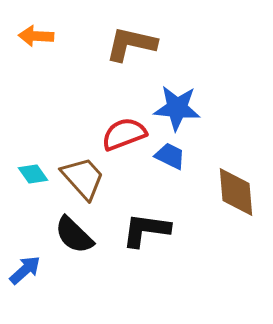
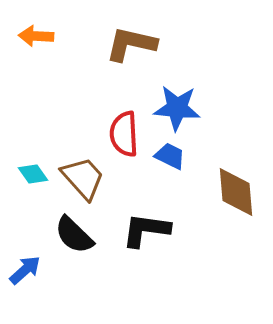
red semicircle: rotated 72 degrees counterclockwise
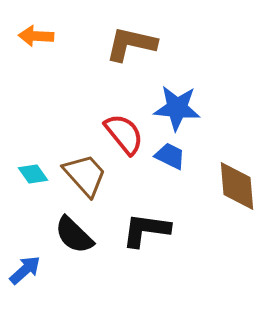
red semicircle: rotated 144 degrees clockwise
brown trapezoid: moved 2 px right, 3 px up
brown diamond: moved 1 px right, 6 px up
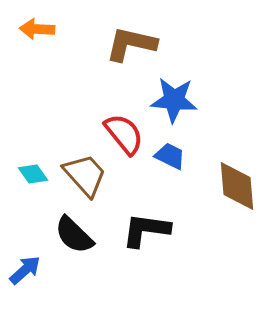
orange arrow: moved 1 px right, 7 px up
blue star: moved 3 px left, 8 px up
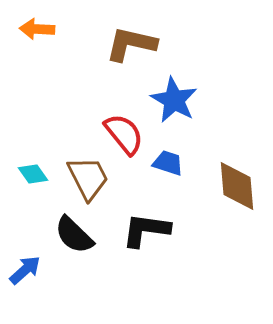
blue star: rotated 24 degrees clockwise
blue trapezoid: moved 2 px left, 7 px down; rotated 8 degrees counterclockwise
brown trapezoid: moved 3 px right, 3 px down; rotated 15 degrees clockwise
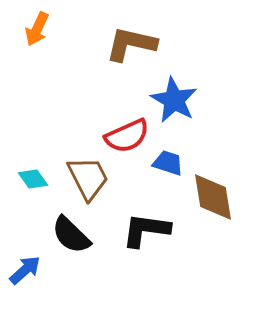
orange arrow: rotated 68 degrees counterclockwise
red semicircle: moved 3 px right, 2 px down; rotated 105 degrees clockwise
cyan diamond: moved 5 px down
brown diamond: moved 24 px left, 11 px down; rotated 4 degrees counterclockwise
black semicircle: moved 3 px left
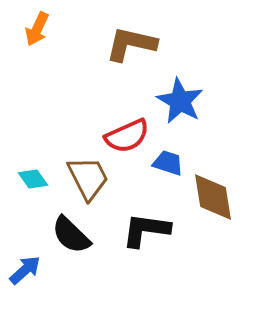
blue star: moved 6 px right, 1 px down
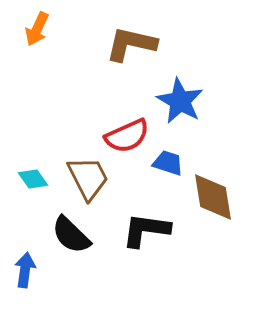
blue arrow: rotated 40 degrees counterclockwise
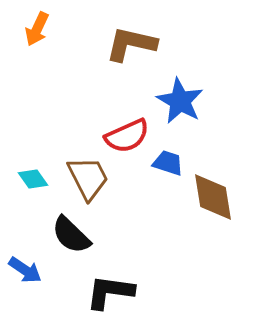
black L-shape: moved 36 px left, 62 px down
blue arrow: rotated 116 degrees clockwise
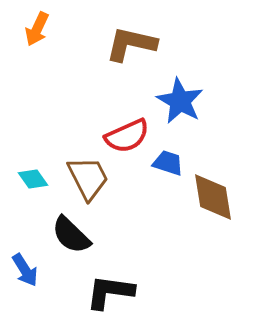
blue arrow: rotated 24 degrees clockwise
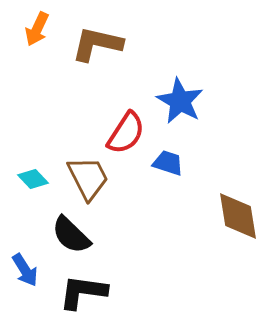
brown L-shape: moved 34 px left
red semicircle: moved 1 px left, 3 px up; rotated 33 degrees counterclockwise
cyan diamond: rotated 8 degrees counterclockwise
brown diamond: moved 25 px right, 19 px down
black L-shape: moved 27 px left
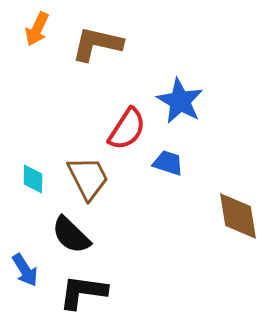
red semicircle: moved 1 px right, 4 px up
cyan diamond: rotated 44 degrees clockwise
